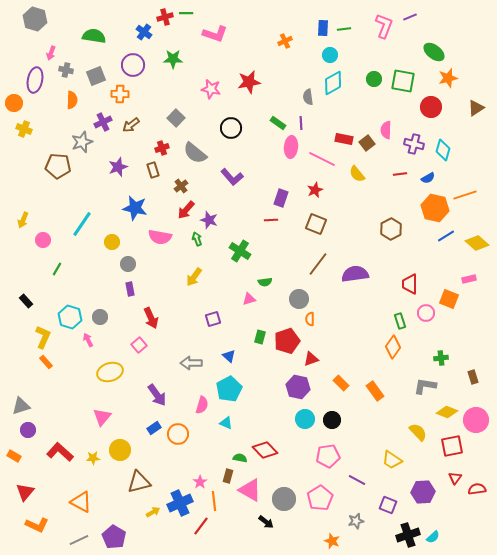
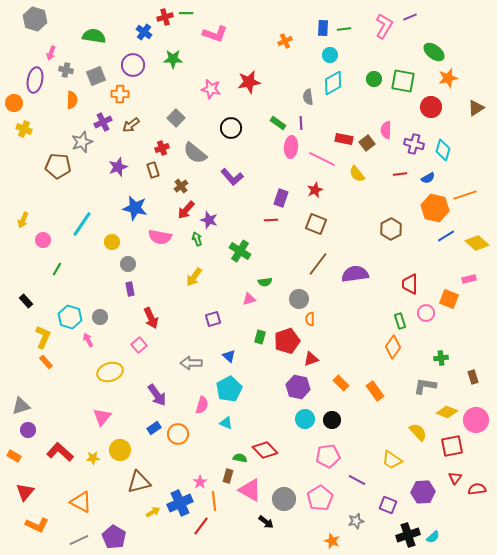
pink L-shape at (384, 26): rotated 10 degrees clockwise
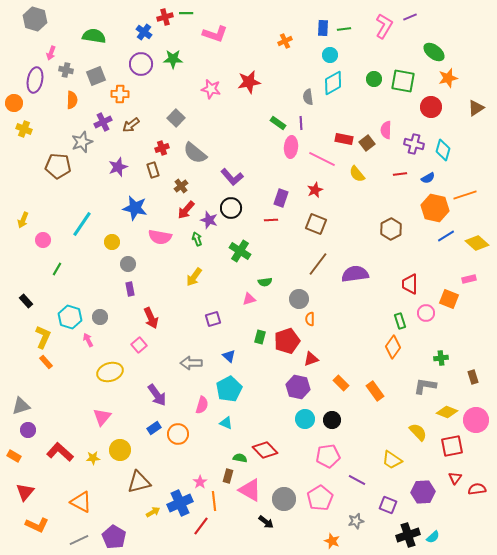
purple circle at (133, 65): moved 8 px right, 1 px up
black circle at (231, 128): moved 80 px down
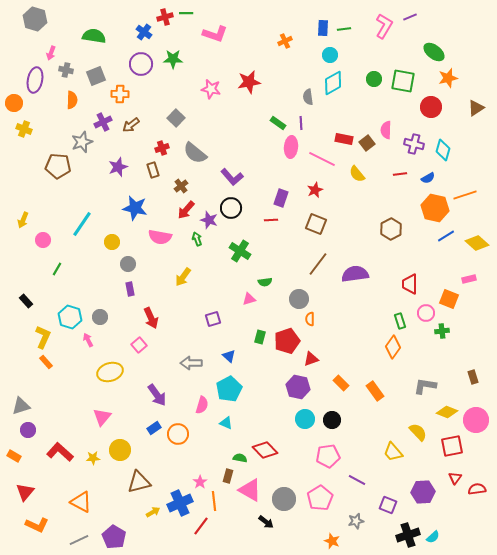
yellow arrow at (194, 277): moved 11 px left
green cross at (441, 358): moved 1 px right, 27 px up
yellow trapezoid at (392, 460): moved 1 px right, 8 px up; rotated 15 degrees clockwise
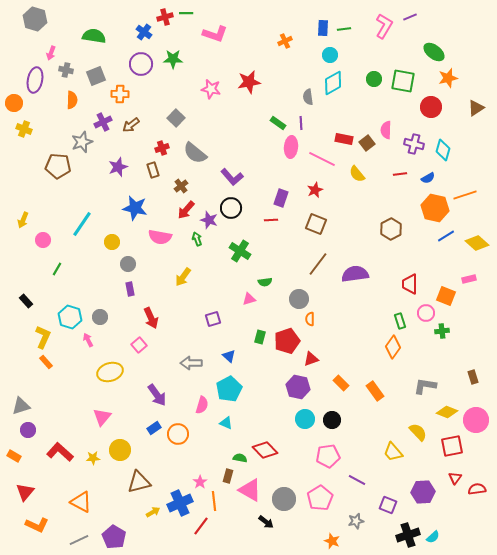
orange square at (449, 299): moved 3 px left, 3 px up
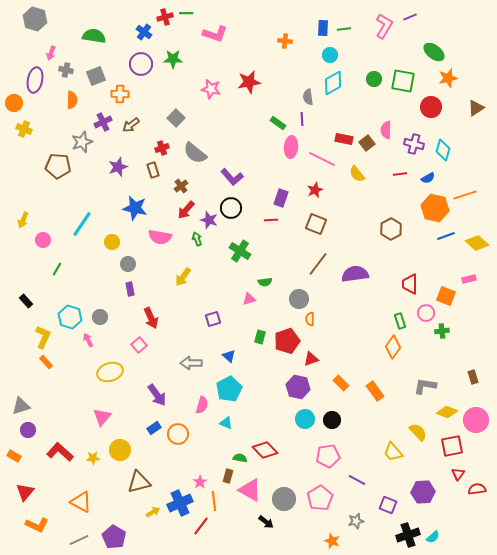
orange cross at (285, 41): rotated 32 degrees clockwise
purple line at (301, 123): moved 1 px right, 4 px up
blue line at (446, 236): rotated 12 degrees clockwise
red triangle at (455, 478): moved 3 px right, 4 px up
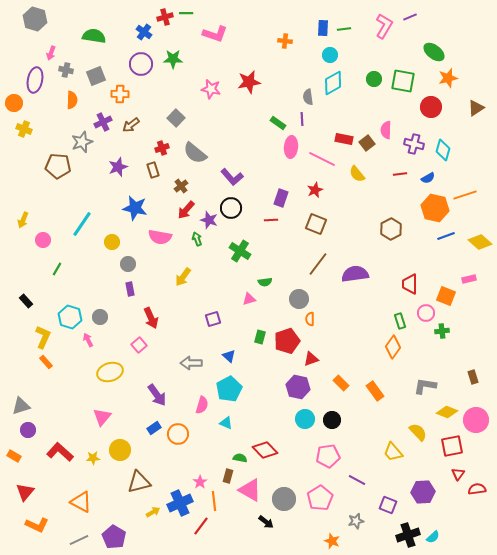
yellow diamond at (477, 243): moved 3 px right, 1 px up
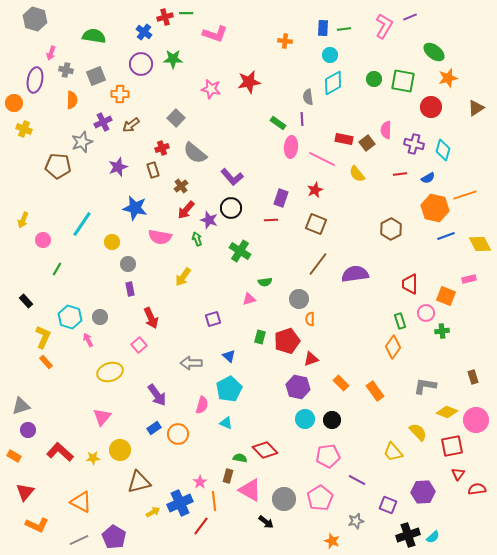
yellow diamond at (480, 242): moved 2 px down; rotated 20 degrees clockwise
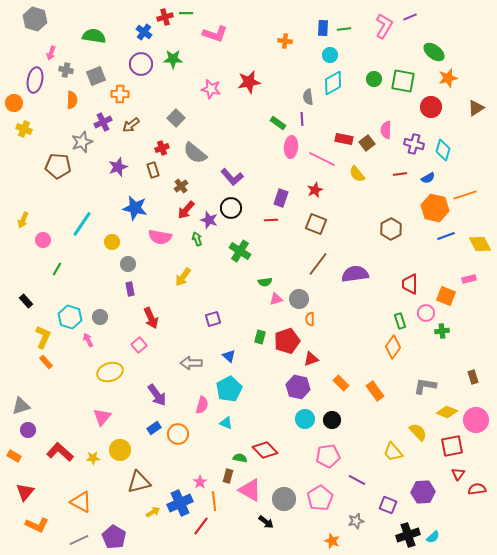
pink triangle at (249, 299): moved 27 px right
